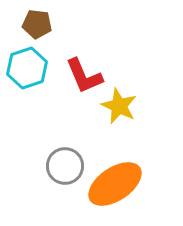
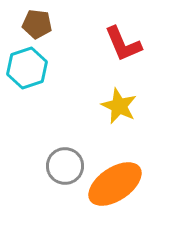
red L-shape: moved 39 px right, 32 px up
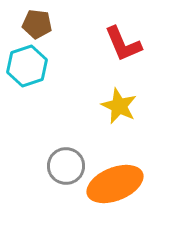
cyan hexagon: moved 2 px up
gray circle: moved 1 px right
orange ellipse: rotated 12 degrees clockwise
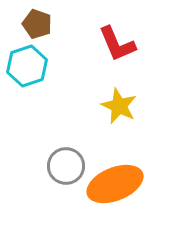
brown pentagon: rotated 12 degrees clockwise
red L-shape: moved 6 px left
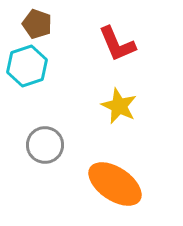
gray circle: moved 21 px left, 21 px up
orange ellipse: rotated 56 degrees clockwise
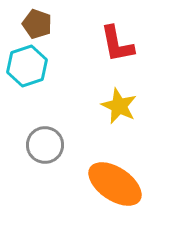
red L-shape: rotated 12 degrees clockwise
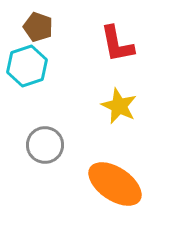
brown pentagon: moved 1 px right, 3 px down
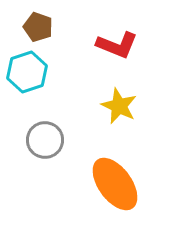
red L-shape: moved 1 px down; rotated 57 degrees counterclockwise
cyan hexagon: moved 6 px down
gray circle: moved 5 px up
orange ellipse: rotated 20 degrees clockwise
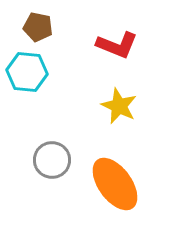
brown pentagon: rotated 8 degrees counterclockwise
cyan hexagon: rotated 24 degrees clockwise
gray circle: moved 7 px right, 20 px down
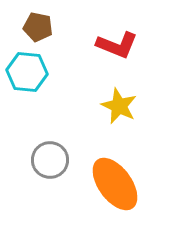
gray circle: moved 2 px left
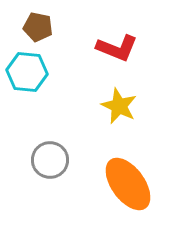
red L-shape: moved 3 px down
orange ellipse: moved 13 px right
